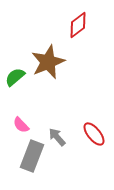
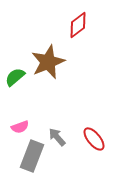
pink semicircle: moved 1 px left, 2 px down; rotated 66 degrees counterclockwise
red ellipse: moved 5 px down
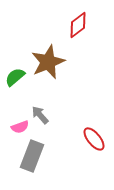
gray arrow: moved 17 px left, 22 px up
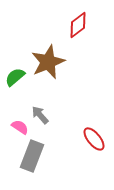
pink semicircle: rotated 126 degrees counterclockwise
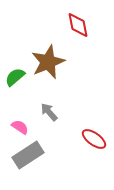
red diamond: rotated 64 degrees counterclockwise
gray arrow: moved 9 px right, 3 px up
red ellipse: rotated 15 degrees counterclockwise
gray rectangle: moved 4 px left, 1 px up; rotated 36 degrees clockwise
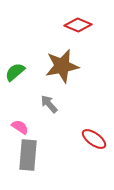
red diamond: rotated 56 degrees counterclockwise
brown star: moved 14 px right, 4 px down; rotated 12 degrees clockwise
green semicircle: moved 5 px up
gray arrow: moved 8 px up
gray rectangle: rotated 52 degrees counterclockwise
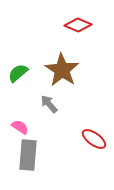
brown star: moved 4 px down; rotated 28 degrees counterclockwise
green semicircle: moved 3 px right, 1 px down
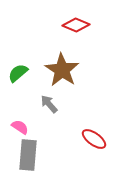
red diamond: moved 2 px left
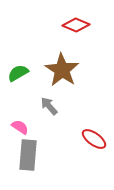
green semicircle: rotated 10 degrees clockwise
gray arrow: moved 2 px down
